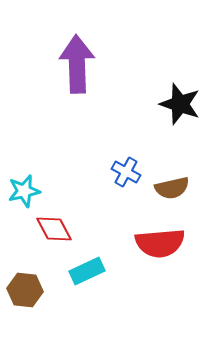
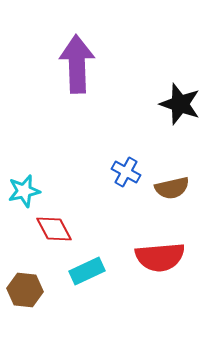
red semicircle: moved 14 px down
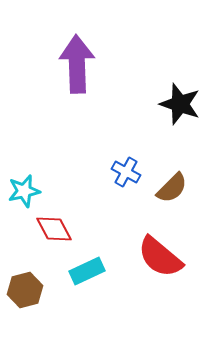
brown semicircle: rotated 32 degrees counterclockwise
red semicircle: rotated 45 degrees clockwise
brown hexagon: rotated 20 degrees counterclockwise
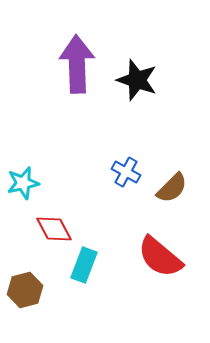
black star: moved 43 px left, 24 px up
cyan star: moved 1 px left, 8 px up
cyan rectangle: moved 3 px left, 6 px up; rotated 44 degrees counterclockwise
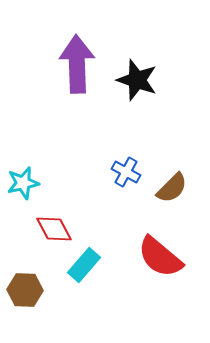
cyan rectangle: rotated 20 degrees clockwise
brown hexagon: rotated 16 degrees clockwise
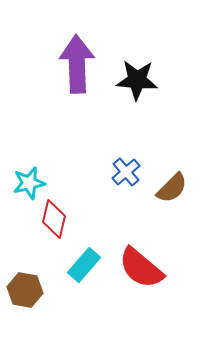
black star: rotated 15 degrees counterclockwise
blue cross: rotated 20 degrees clockwise
cyan star: moved 6 px right
red diamond: moved 10 px up; rotated 42 degrees clockwise
red semicircle: moved 19 px left, 11 px down
brown hexagon: rotated 8 degrees clockwise
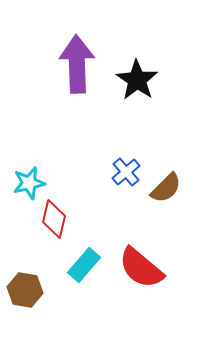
black star: rotated 30 degrees clockwise
brown semicircle: moved 6 px left
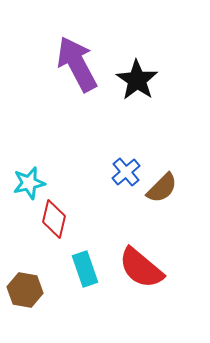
purple arrow: rotated 26 degrees counterclockwise
brown semicircle: moved 4 px left
cyan rectangle: moved 1 px right, 4 px down; rotated 60 degrees counterclockwise
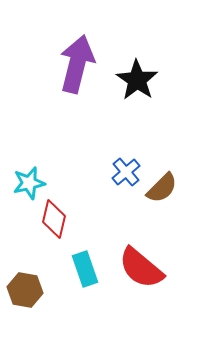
purple arrow: rotated 42 degrees clockwise
